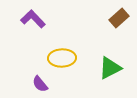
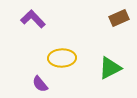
brown rectangle: rotated 18 degrees clockwise
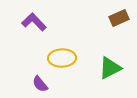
purple L-shape: moved 1 px right, 3 px down
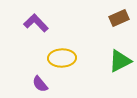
purple L-shape: moved 2 px right, 1 px down
green triangle: moved 10 px right, 7 px up
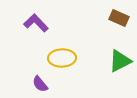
brown rectangle: rotated 48 degrees clockwise
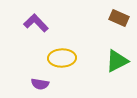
green triangle: moved 3 px left
purple semicircle: rotated 42 degrees counterclockwise
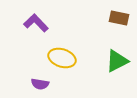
brown rectangle: rotated 12 degrees counterclockwise
yellow ellipse: rotated 20 degrees clockwise
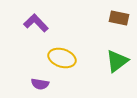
green triangle: rotated 10 degrees counterclockwise
